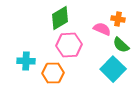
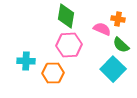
green diamond: moved 6 px right, 2 px up; rotated 50 degrees counterclockwise
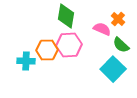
orange cross: rotated 32 degrees clockwise
orange hexagon: moved 6 px left, 23 px up
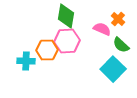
pink hexagon: moved 2 px left, 4 px up
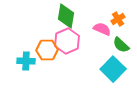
orange cross: rotated 16 degrees clockwise
pink hexagon: rotated 20 degrees counterclockwise
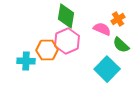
cyan square: moved 6 px left
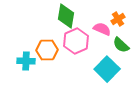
pink hexagon: moved 9 px right
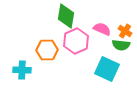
orange cross: moved 7 px right, 12 px down; rotated 24 degrees counterclockwise
green semicircle: rotated 36 degrees counterclockwise
cyan cross: moved 4 px left, 9 px down
cyan square: rotated 20 degrees counterclockwise
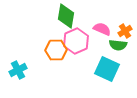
orange cross: rotated 24 degrees clockwise
green semicircle: moved 3 px left
orange hexagon: moved 9 px right
cyan cross: moved 4 px left; rotated 30 degrees counterclockwise
